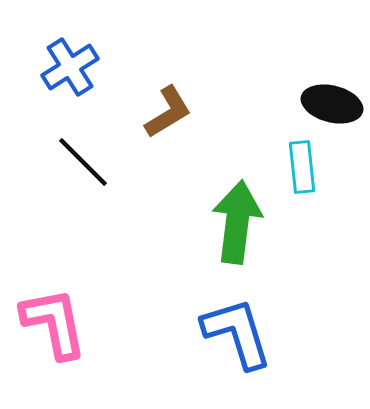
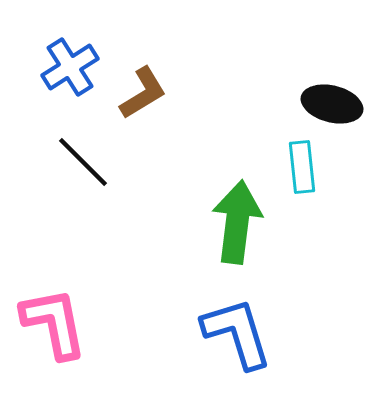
brown L-shape: moved 25 px left, 19 px up
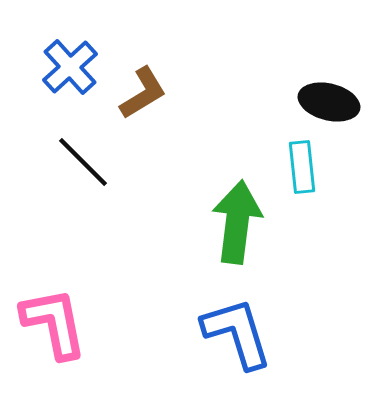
blue cross: rotated 10 degrees counterclockwise
black ellipse: moved 3 px left, 2 px up
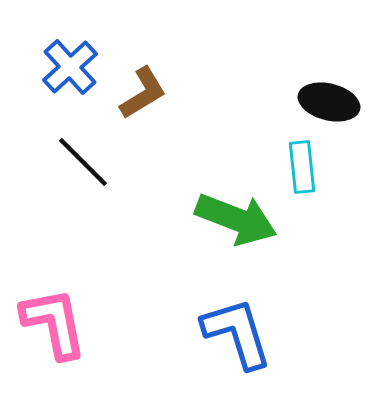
green arrow: moved 1 px left, 3 px up; rotated 104 degrees clockwise
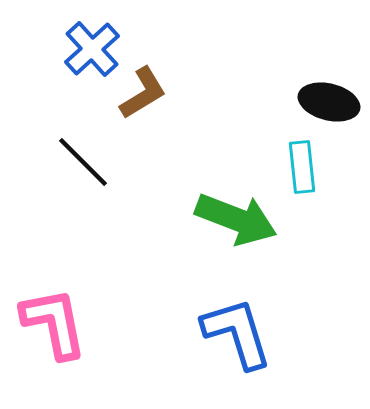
blue cross: moved 22 px right, 18 px up
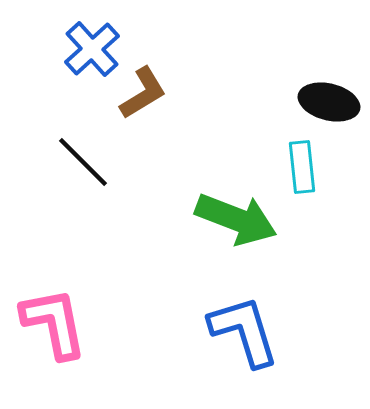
blue L-shape: moved 7 px right, 2 px up
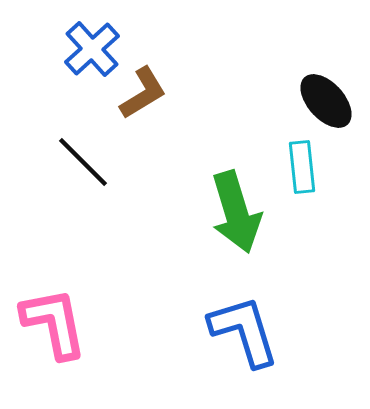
black ellipse: moved 3 px left, 1 px up; rotated 34 degrees clockwise
green arrow: moved 7 px up; rotated 52 degrees clockwise
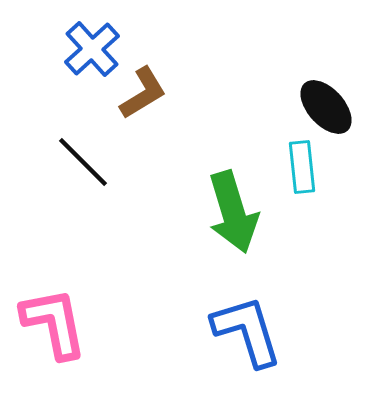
black ellipse: moved 6 px down
green arrow: moved 3 px left
blue L-shape: moved 3 px right
